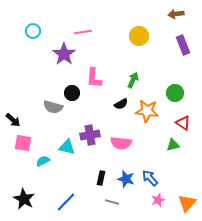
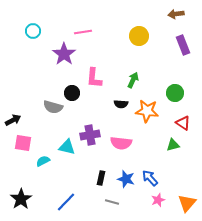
black semicircle: rotated 32 degrees clockwise
black arrow: rotated 70 degrees counterclockwise
black star: moved 3 px left; rotated 10 degrees clockwise
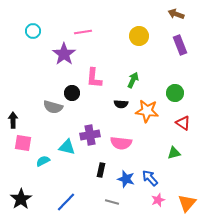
brown arrow: rotated 28 degrees clockwise
purple rectangle: moved 3 px left
black arrow: rotated 63 degrees counterclockwise
green triangle: moved 1 px right, 8 px down
black rectangle: moved 8 px up
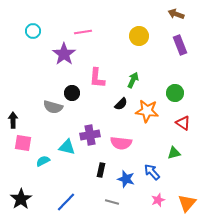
pink L-shape: moved 3 px right
black semicircle: rotated 48 degrees counterclockwise
blue arrow: moved 2 px right, 6 px up
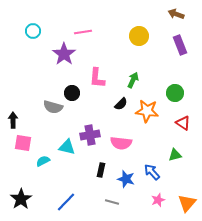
green triangle: moved 1 px right, 2 px down
